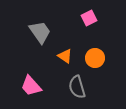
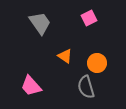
gray trapezoid: moved 9 px up
orange circle: moved 2 px right, 5 px down
gray semicircle: moved 9 px right
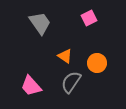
gray semicircle: moved 15 px left, 5 px up; rotated 50 degrees clockwise
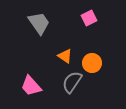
gray trapezoid: moved 1 px left
orange circle: moved 5 px left
gray semicircle: moved 1 px right
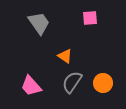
pink square: moved 1 px right; rotated 21 degrees clockwise
orange circle: moved 11 px right, 20 px down
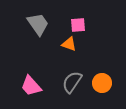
pink square: moved 12 px left, 7 px down
gray trapezoid: moved 1 px left, 1 px down
orange triangle: moved 4 px right, 12 px up; rotated 14 degrees counterclockwise
orange circle: moved 1 px left
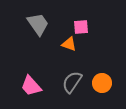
pink square: moved 3 px right, 2 px down
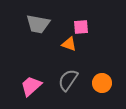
gray trapezoid: rotated 135 degrees clockwise
gray semicircle: moved 4 px left, 2 px up
pink trapezoid: rotated 90 degrees clockwise
